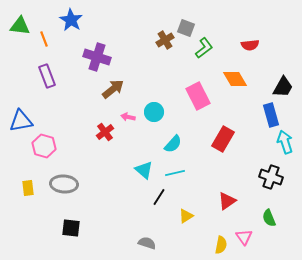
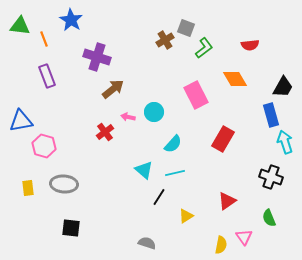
pink rectangle: moved 2 px left, 1 px up
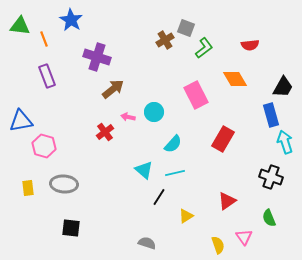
yellow semicircle: moved 3 px left; rotated 30 degrees counterclockwise
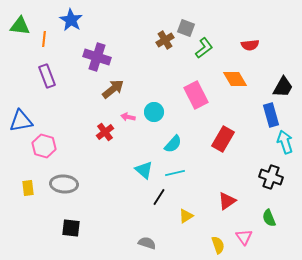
orange line: rotated 28 degrees clockwise
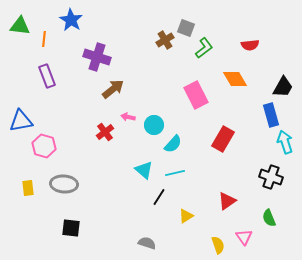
cyan circle: moved 13 px down
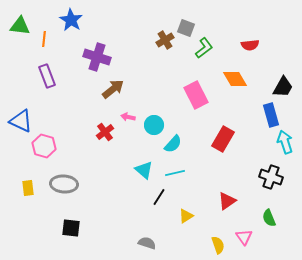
blue triangle: rotated 35 degrees clockwise
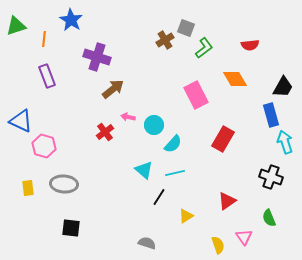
green triangle: moved 4 px left; rotated 25 degrees counterclockwise
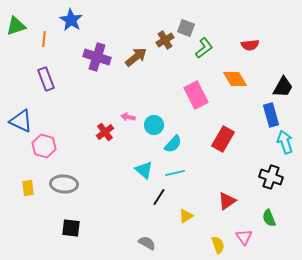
purple rectangle: moved 1 px left, 3 px down
brown arrow: moved 23 px right, 32 px up
gray semicircle: rotated 12 degrees clockwise
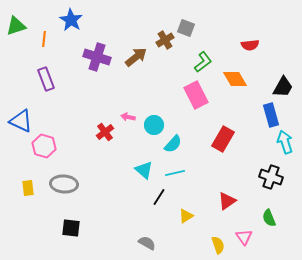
green L-shape: moved 1 px left, 14 px down
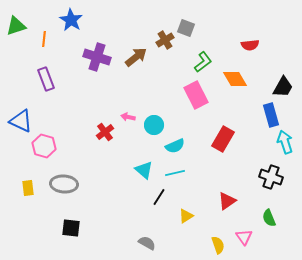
cyan semicircle: moved 2 px right, 2 px down; rotated 24 degrees clockwise
